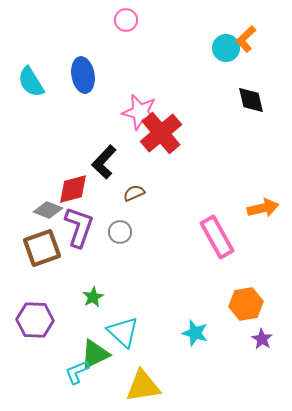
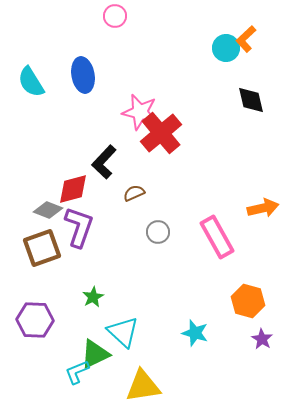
pink circle: moved 11 px left, 4 px up
gray circle: moved 38 px right
orange hexagon: moved 2 px right, 3 px up; rotated 24 degrees clockwise
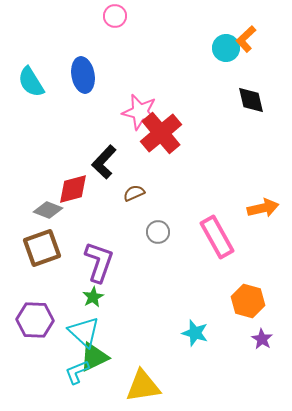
purple L-shape: moved 20 px right, 35 px down
cyan triangle: moved 39 px left
green triangle: moved 1 px left, 3 px down
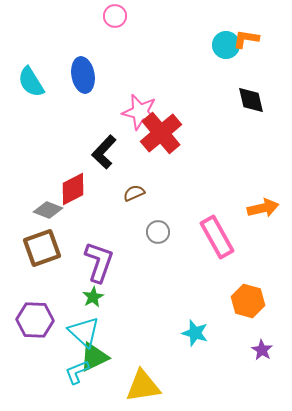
orange L-shape: rotated 52 degrees clockwise
cyan circle: moved 3 px up
black L-shape: moved 10 px up
red diamond: rotated 12 degrees counterclockwise
purple star: moved 11 px down
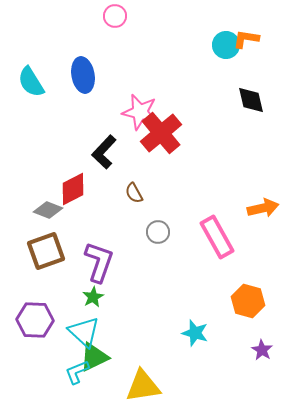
brown semicircle: rotated 95 degrees counterclockwise
brown square: moved 4 px right, 3 px down
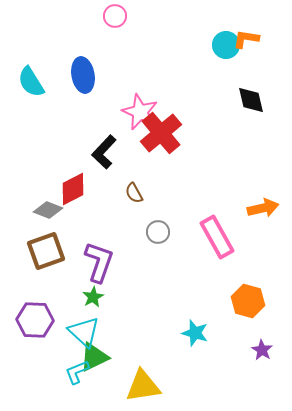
pink star: rotated 12 degrees clockwise
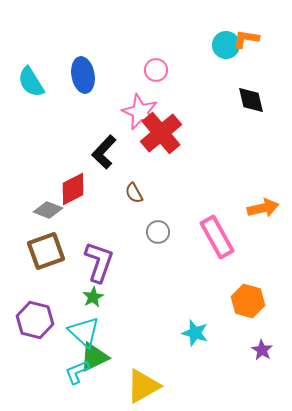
pink circle: moved 41 px right, 54 px down
purple hexagon: rotated 12 degrees clockwise
yellow triangle: rotated 21 degrees counterclockwise
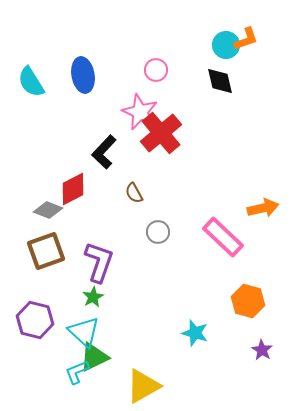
orange L-shape: rotated 152 degrees clockwise
black diamond: moved 31 px left, 19 px up
pink rectangle: moved 6 px right; rotated 18 degrees counterclockwise
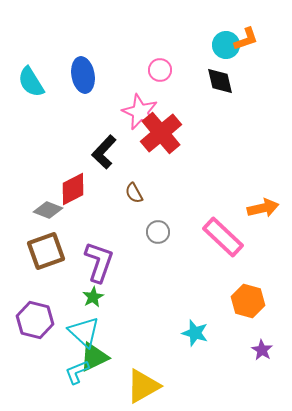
pink circle: moved 4 px right
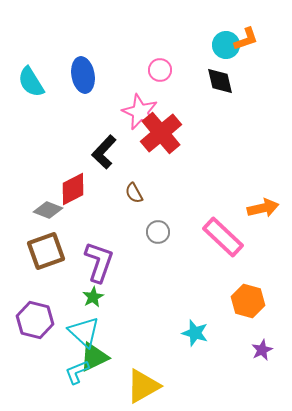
purple star: rotated 15 degrees clockwise
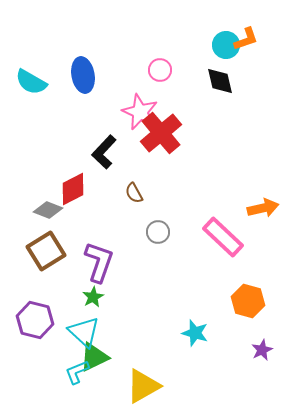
cyan semicircle: rotated 28 degrees counterclockwise
brown square: rotated 12 degrees counterclockwise
